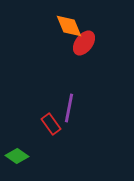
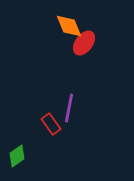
green diamond: rotated 70 degrees counterclockwise
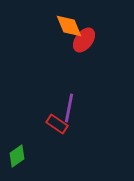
red ellipse: moved 3 px up
red rectangle: moved 6 px right; rotated 20 degrees counterclockwise
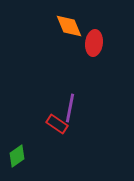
red ellipse: moved 10 px right, 3 px down; rotated 30 degrees counterclockwise
purple line: moved 1 px right
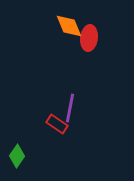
red ellipse: moved 5 px left, 5 px up
green diamond: rotated 20 degrees counterclockwise
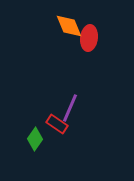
purple line: rotated 12 degrees clockwise
green diamond: moved 18 px right, 17 px up
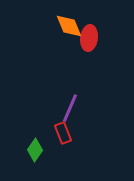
red rectangle: moved 6 px right, 9 px down; rotated 35 degrees clockwise
green diamond: moved 11 px down
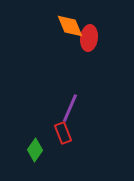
orange diamond: moved 1 px right
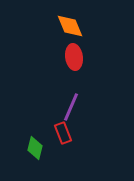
red ellipse: moved 15 px left, 19 px down; rotated 15 degrees counterclockwise
purple line: moved 1 px right, 1 px up
green diamond: moved 2 px up; rotated 20 degrees counterclockwise
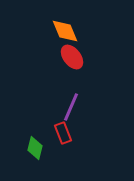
orange diamond: moved 5 px left, 5 px down
red ellipse: moved 2 px left; rotated 30 degrees counterclockwise
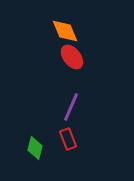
red rectangle: moved 5 px right, 6 px down
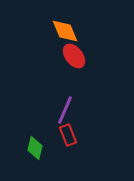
red ellipse: moved 2 px right, 1 px up
purple line: moved 6 px left, 3 px down
red rectangle: moved 4 px up
